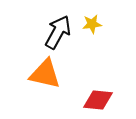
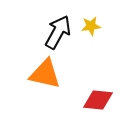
yellow star: moved 1 px left, 2 px down
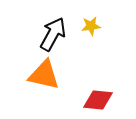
black arrow: moved 5 px left, 2 px down
orange triangle: moved 1 px left, 1 px down
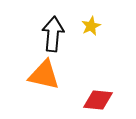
yellow star: rotated 18 degrees counterclockwise
black arrow: rotated 24 degrees counterclockwise
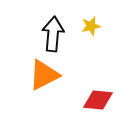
yellow star: rotated 12 degrees clockwise
orange triangle: rotated 40 degrees counterclockwise
